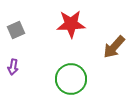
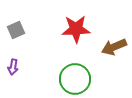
red star: moved 5 px right, 5 px down
brown arrow: rotated 25 degrees clockwise
green circle: moved 4 px right
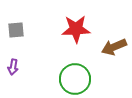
gray square: rotated 18 degrees clockwise
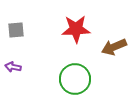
purple arrow: rotated 91 degrees clockwise
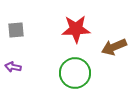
green circle: moved 6 px up
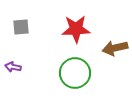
gray square: moved 5 px right, 3 px up
brown arrow: moved 1 px right, 1 px down; rotated 10 degrees clockwise
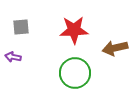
red star: moved 2 px left, 1 px down
purple arrow: moved 10 px up
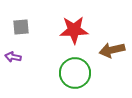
brown arrow: moved 3 px left, 2 px down
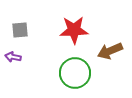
gray square: moved 1 px left, 3 px down
brown arrow: moved 2 px left, 1 px down; rotated 10 degrees counterclockwise
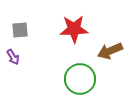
red star: moved 1 px up
purple arrow: rotated 133 degrees counterclockwise
green circle: moved 5 px right, 6 px down
